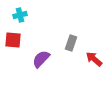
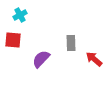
cyan cross: rotated 16 degrees counterclockwise
gray rectangle: rotated 21 degrees counterclockwise
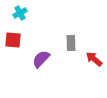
cyan cross: moved 2 px up
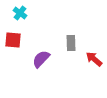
cyan cross: rotated 24 degrees counterclockwise
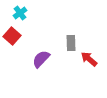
cyan cross: rotated 16 degrees clockwise
red square: moved 1 px left, 4 px up; rotated 36 degrees clockwise
red arrow: moved 5 px left
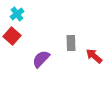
cyan cross: moved 3 px left, 1 px down
red arrow: moved 5 px right, 3 px up
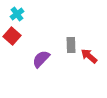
gray rectangle: moved 2 px down
red arrow: moved 5 px left
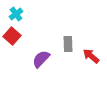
cyan cross: moved 1 px left
gray rectangle: moved 3 px left, 1 px up
red arrow: moved 2 px right
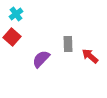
red square: moved 1 px down
red arrow: moved 1 px left
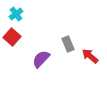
gray rectangle: rotated 21 degrees counterclockwise
